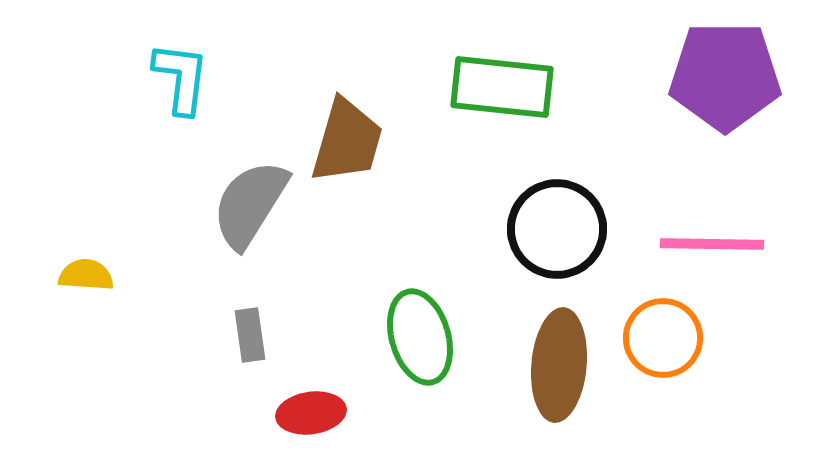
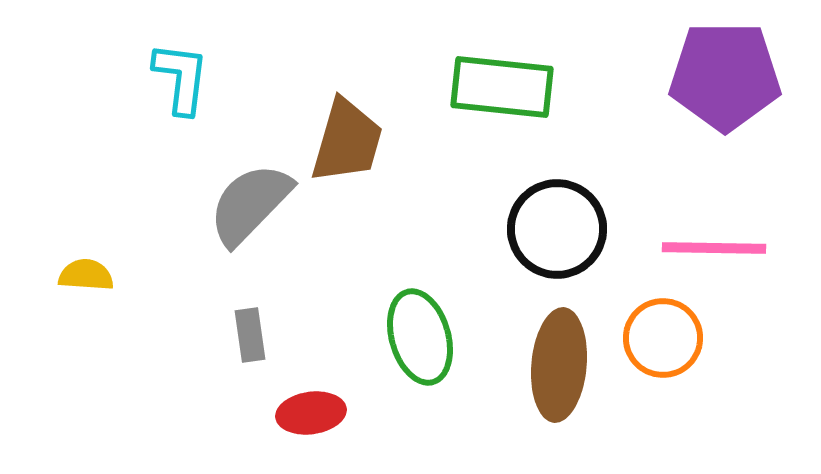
gray semicircle: rotated 12 degrees clockwise
pink line: moved 2 px right, 4 px down
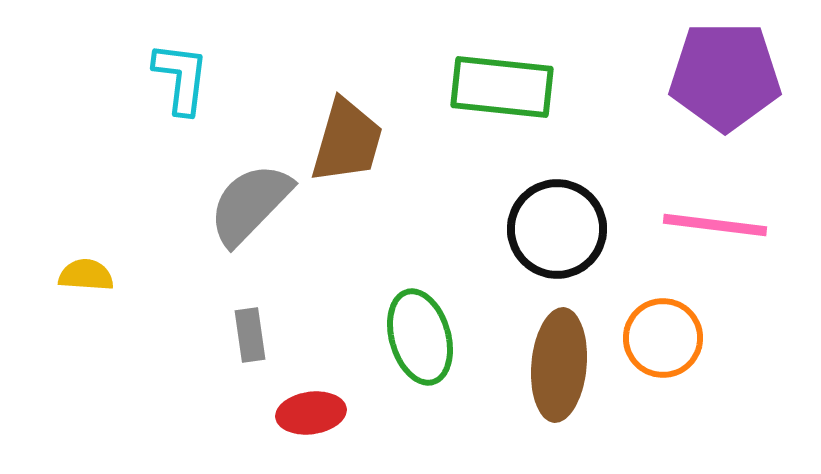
pink line: moved 1 px right, 23 px up; rotated 6 degrees clockwise
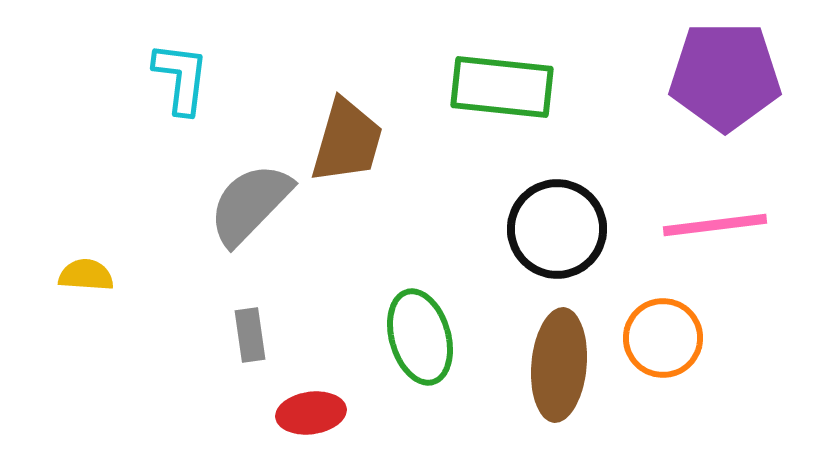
pink line: rotated 14 degrees counterclockwise
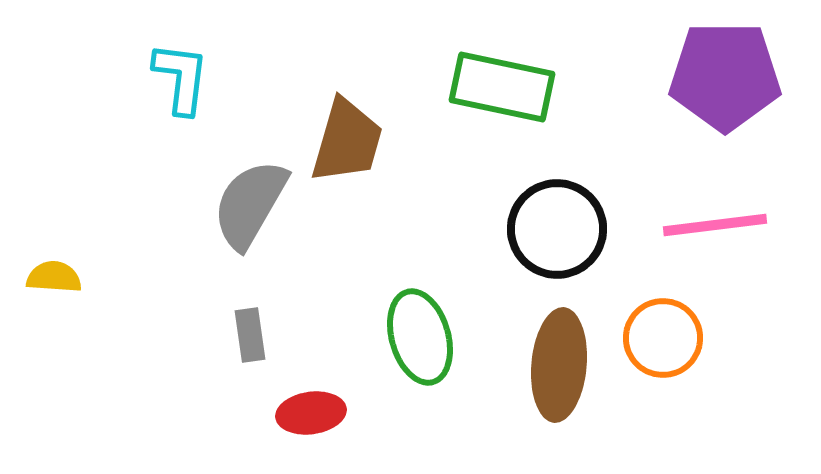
green rectangle: rotated 6 degrees clockwise
gray semicircle: rotated 14 degrees counterclockwise
yellow semicircle: moved 32 px left, 2 px down
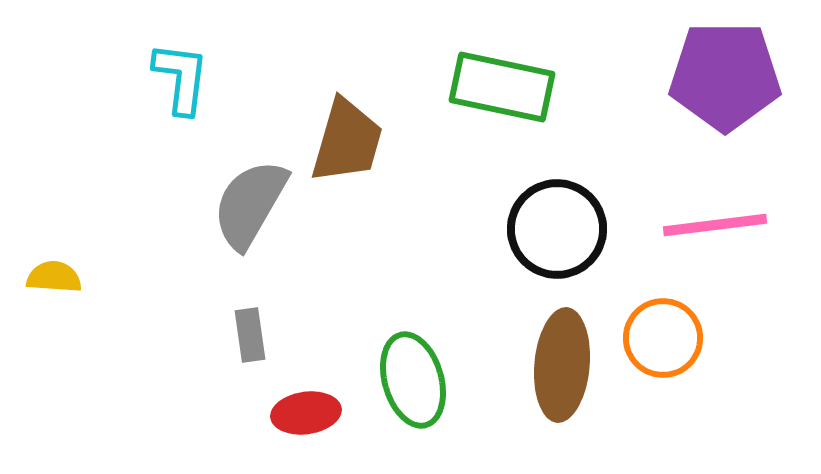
green ellipse: moved 7 px left, 43 px down
brown ellipse: moved 3 px right
red ellipse: moved 5 px left
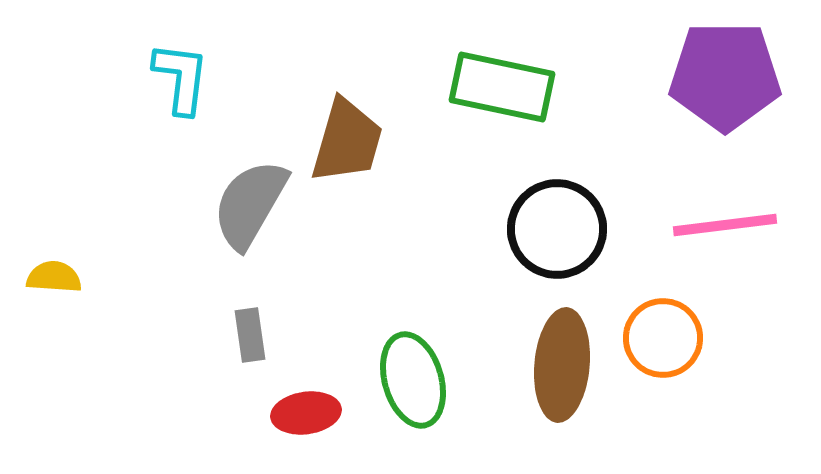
pink line: moved 10 px right
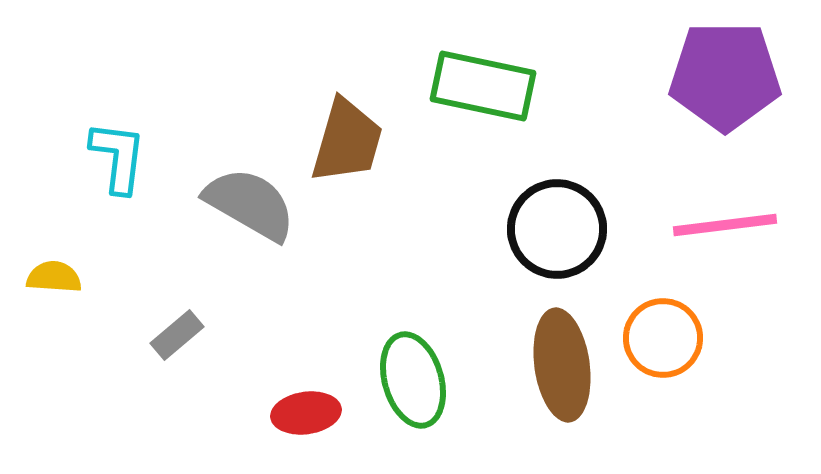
cyan L-shape: moved 63 px left, 79 px down
green rectangle: moved 19 px left, 1 px up
gray semicircle: rotated 90 degrees clockwise
gray rectangle: moved 73 px left; rotated 58 degrees clockwise
brown ellipse: rotated 13 degrees counterclockwise
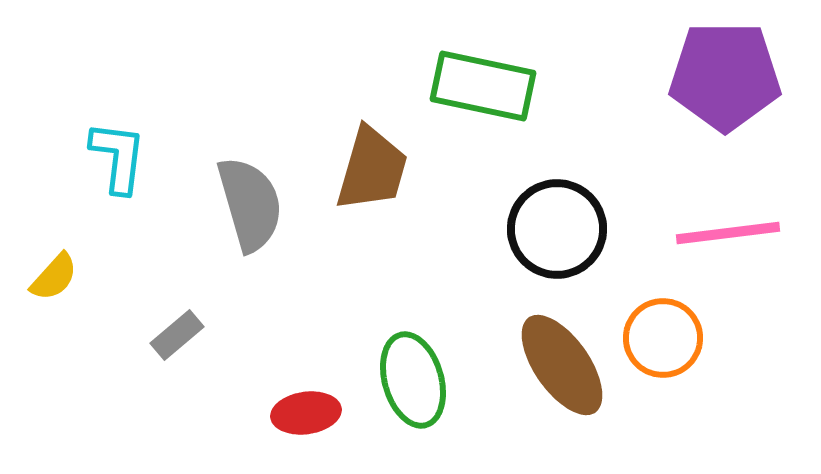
brown trapezoid: moved 25 px right, 28 px down
gray semicircle: rotated 44 degrees clockwise
pink line: moved 3 px right, 8 px down
yellow semicircle: rotated 128 degrees clockwise
brown ellipse: rotated 27 degrees counterclockwise
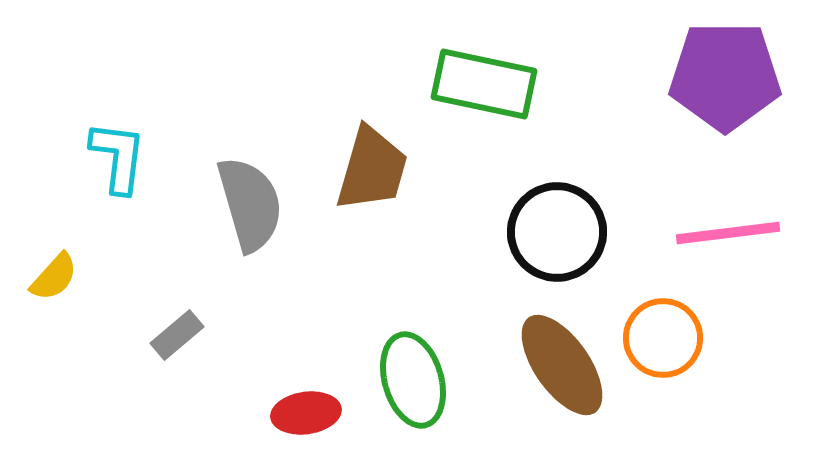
green rectangle: moved 1 px right, 2 px up
black circle: moved 3 px down
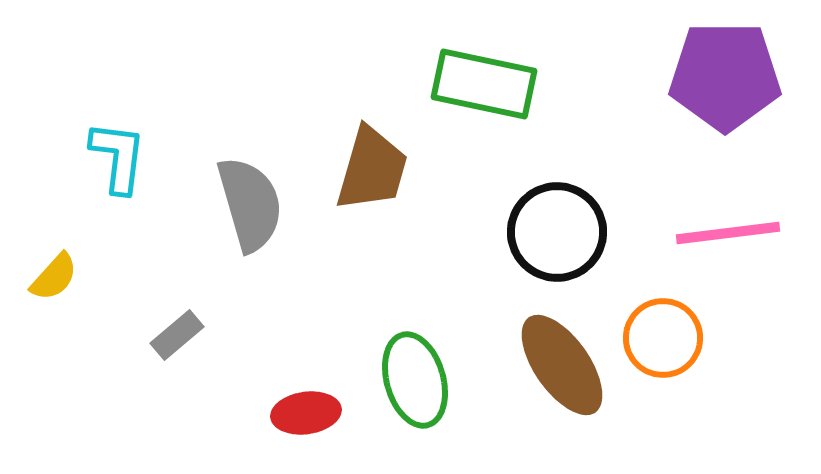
green ellipse: moved 2 px right
